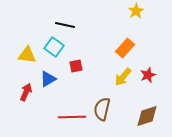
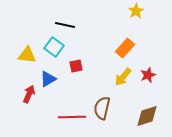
red arrow: moved 3 px right, 2 px down
brown semicircle: moved 1 px up
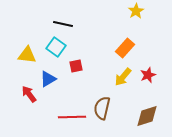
black line: moved 2 px left, 1 px up
cyan square: moved 2 px right
red arrow: rotated 60 degrees counterclockwise
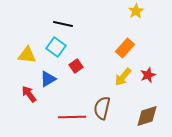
red square: rotated 24 degrees counterclockwise
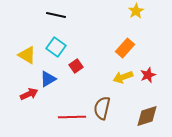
black line: moved 7 px left, 9 px up
yellow triangle: rotated 24 degrees clockwise
yellow arrow: rotated 30 degrees clockwise
red arrow: rotated 102 degrees clockwise
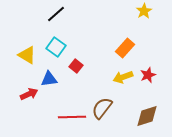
yellow star: moved 8 px right
black line: moved 1 px up; rotated 54 degrees counterclockwise
red square: rotated 16 degrees counterclockwise
blue triangle: moved 1 px right; rotated 24 degrees clockwise
brown semicircle: rotated 25 degrees clockwise
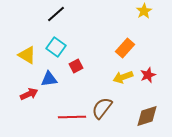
red square: rotated 24 degrees clockwise
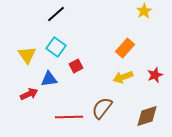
yellow triangle: rotated 24 degrees clockwise
red star: moved 7 px right
red line: moved 3 px left
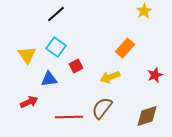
yellow arrow: moved 13 px left
red arrow: moved 8 px down
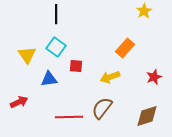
black line: rotated 48 degrees counterclockwise
red square: rotated 32 degrees clockwise
red star: moved 1 px left, 2 px down
red arrow: moved 10 px left
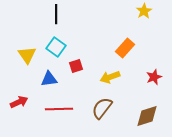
red square: rotated 24 degrees counterclockwise
red line: moved 10 px left, 8 px up
